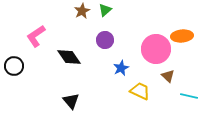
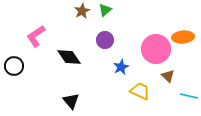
orange ellipse: moved 1 px right, 1 px down
blue star: moved 1 px up
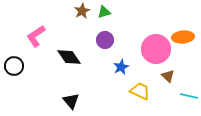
green triangle: moved 1 px left, 2 px down; rotated 24 degrees clockwise
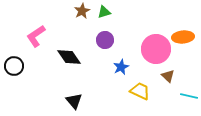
black triangle: moved 3 px right
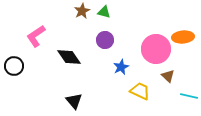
green triangle: rotated 32 degrees clockwise
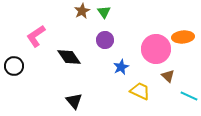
green triangle: rotated 40 degrees clockwise
cyan line: rotated 12 degrees clockwise
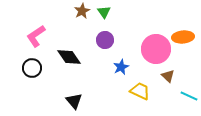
black circle: moved 18 px right, 2 px down
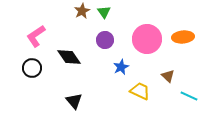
pink circle: moved 9 px left, 10 px up
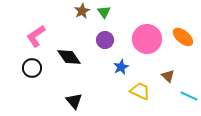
orange ellipse: rotated 45 degrees clockwise
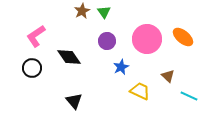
purple circle: moved 2 px right, 1 px down
